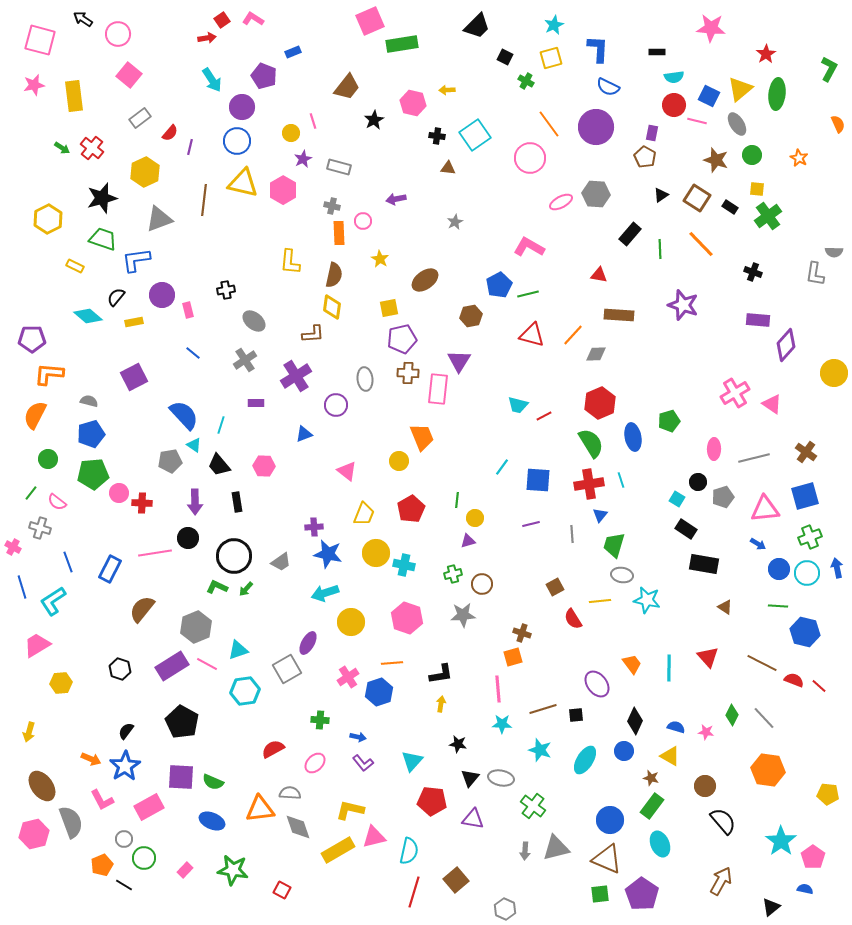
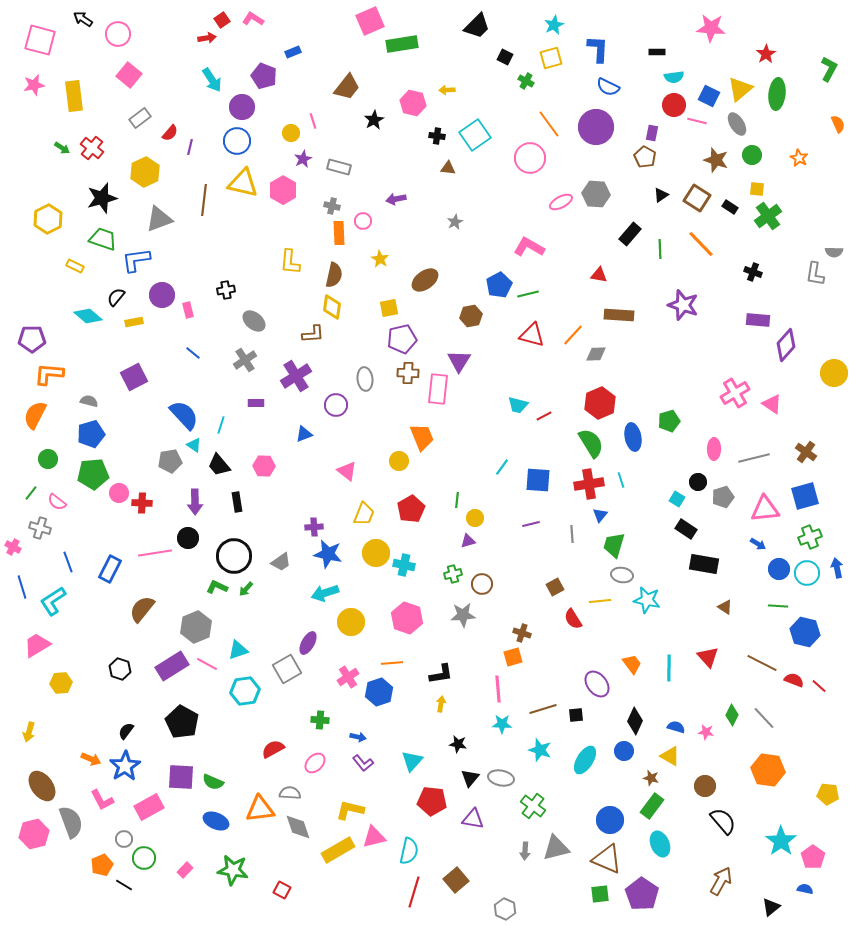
blue ellipse at (212, 821): moved 4 px right
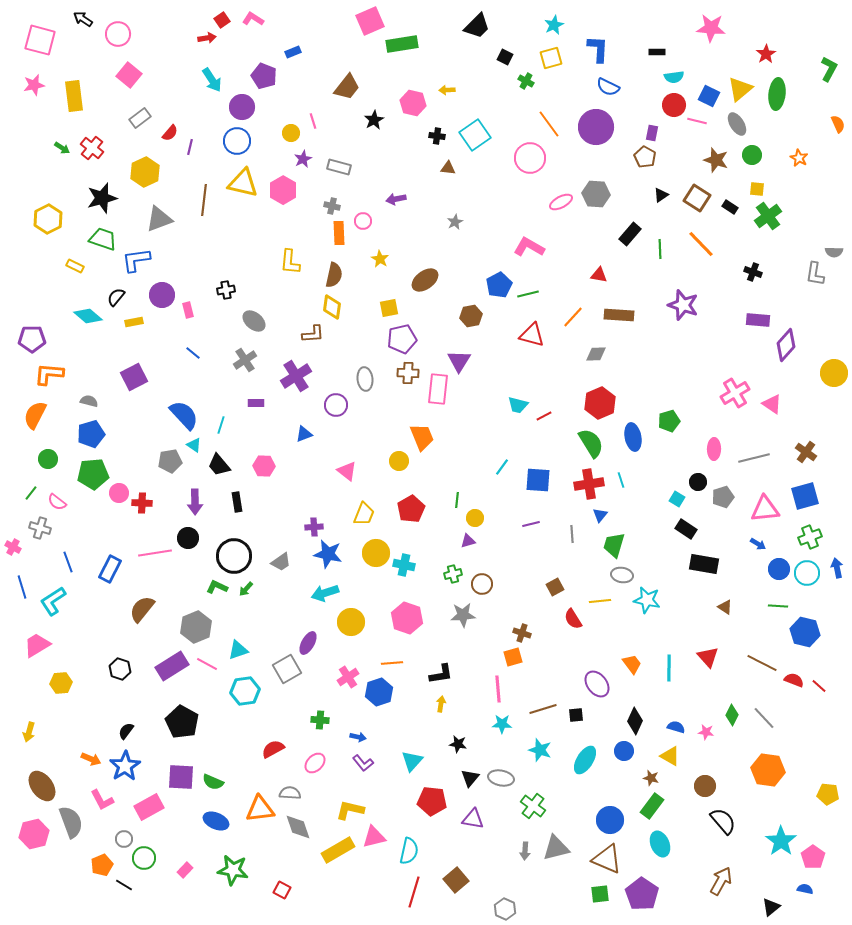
orange line at (573, 335): moved 18 px up
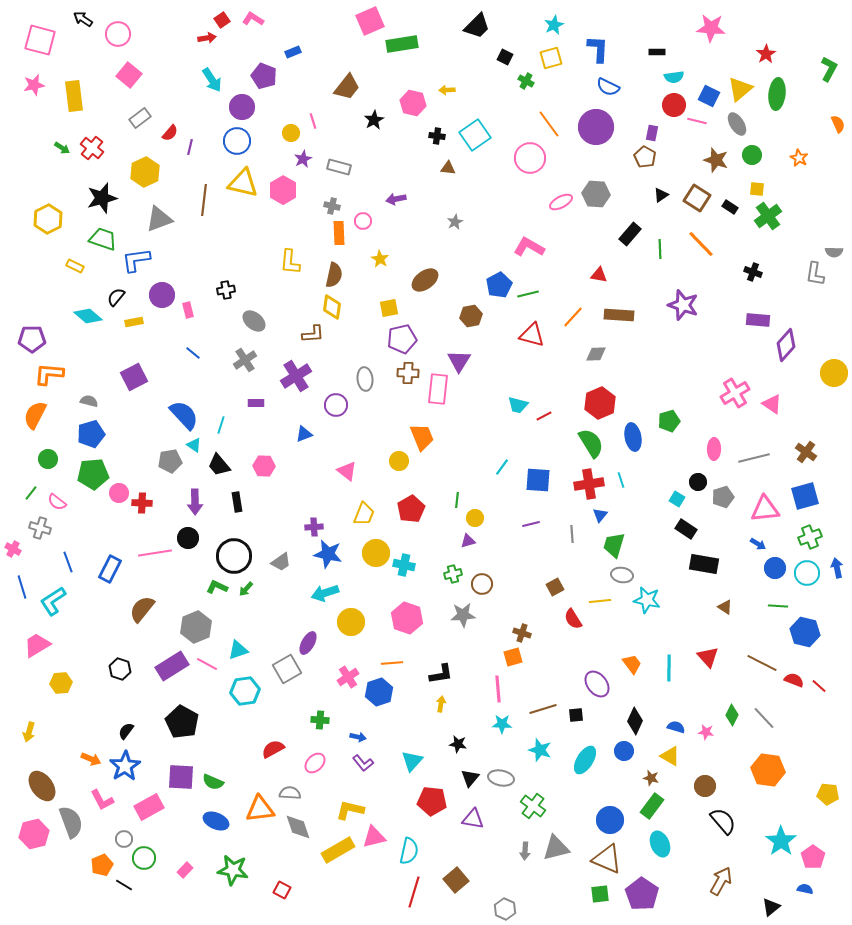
pink cross at (13, 547): moved 2 px down
blue circle at (779, 569): moved 4 px left, 1 px up
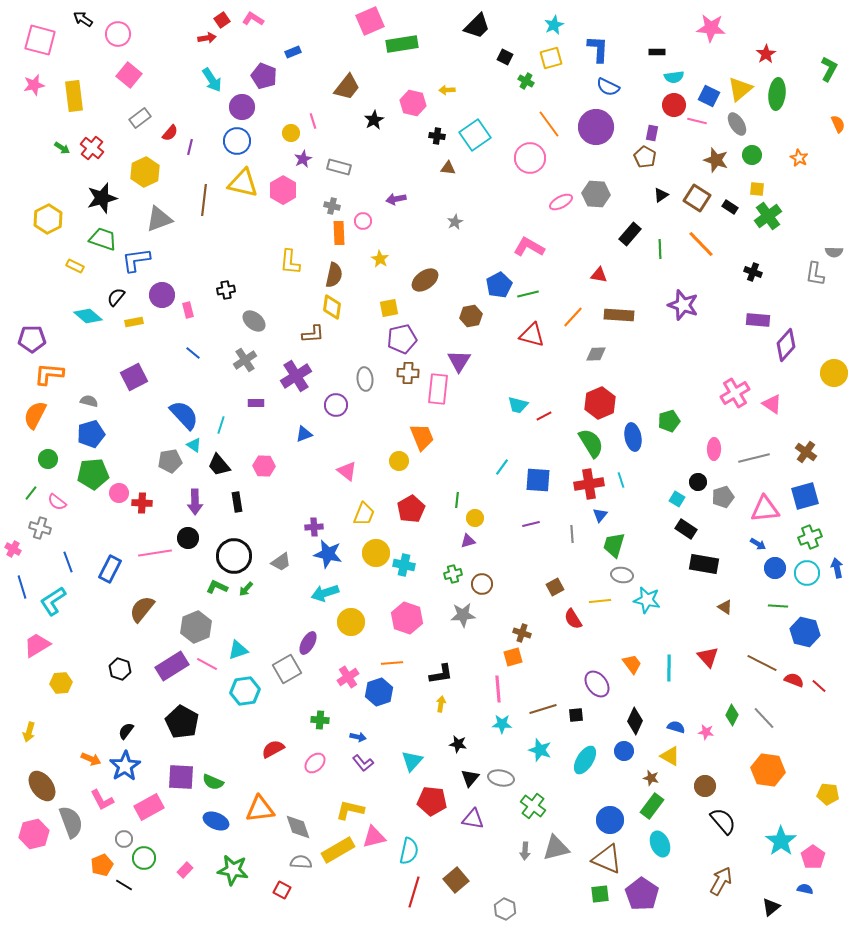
gray semicircle at (290, 793): moved 11 px right, 69 px down
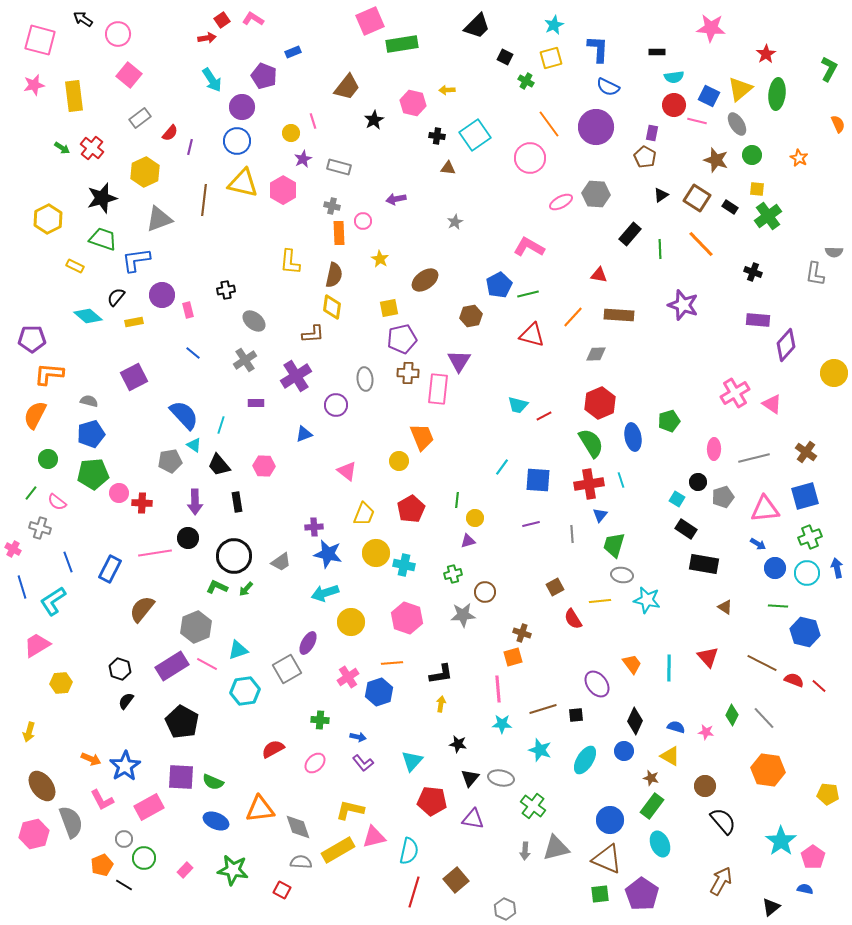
brown circle at (482, 584): moved 3 px right, 8 px down
black semicircle at (126, 731): moved 30 px up
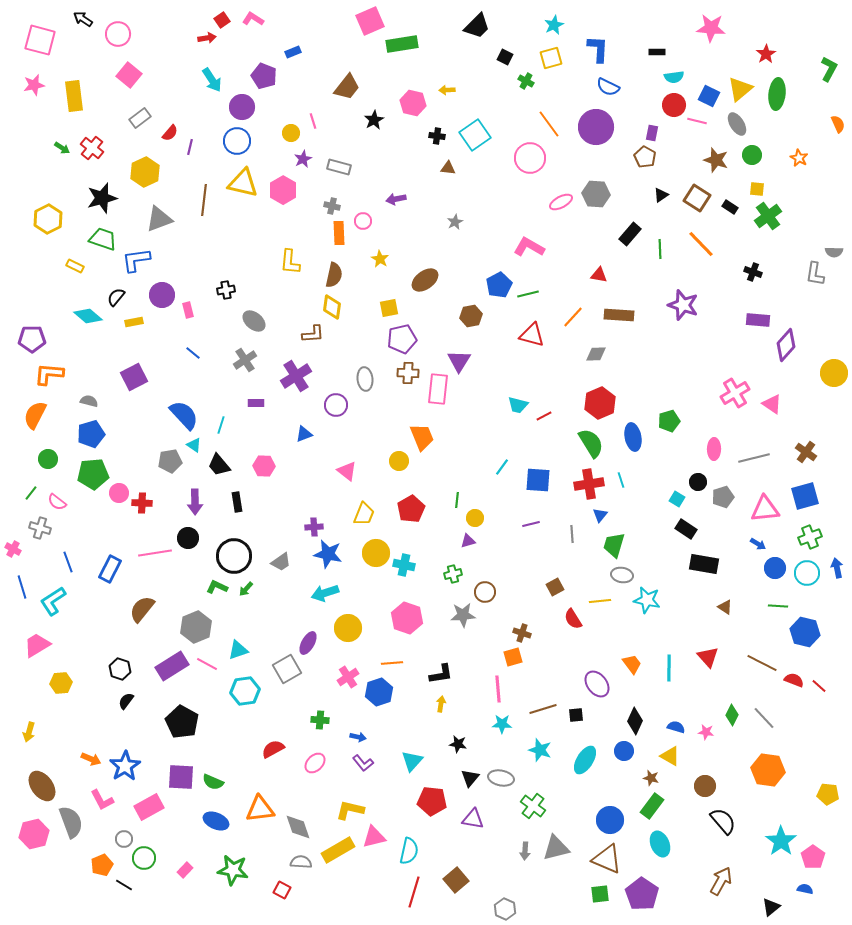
yellow circle at (351, 622): moved 3 px left, 6 px down
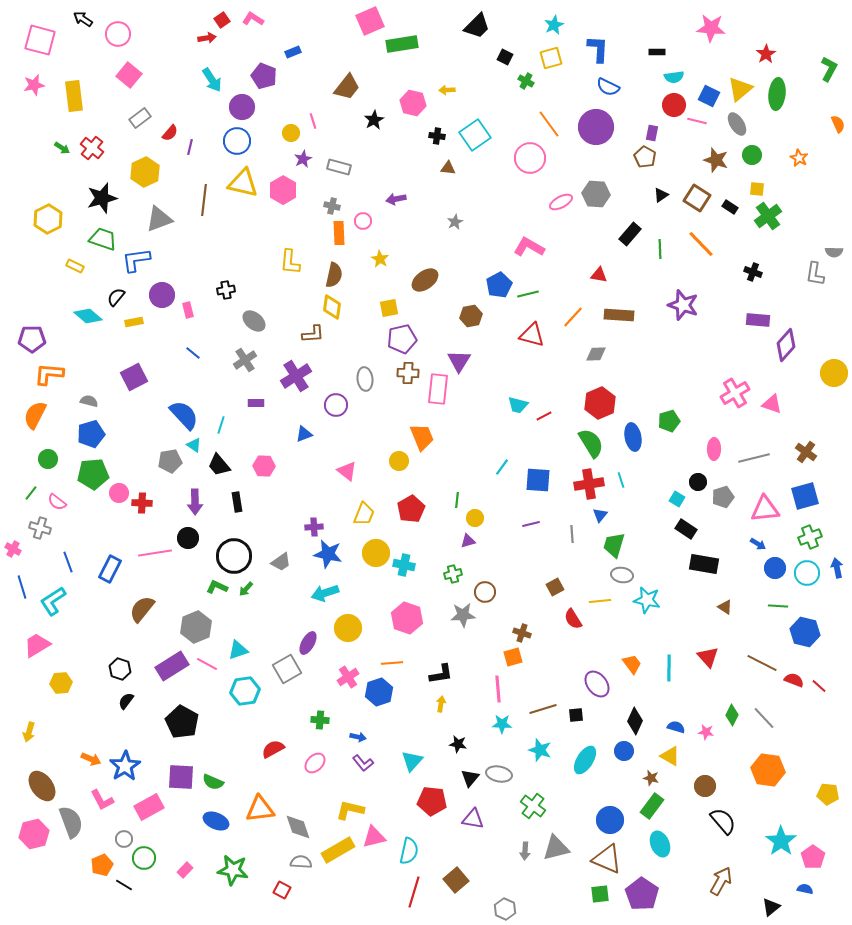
pink triangle at (772, 404): rotated 15 degrees counterclockwise
gray ellipse at (501, 778): moved 2 px left, 4 px up
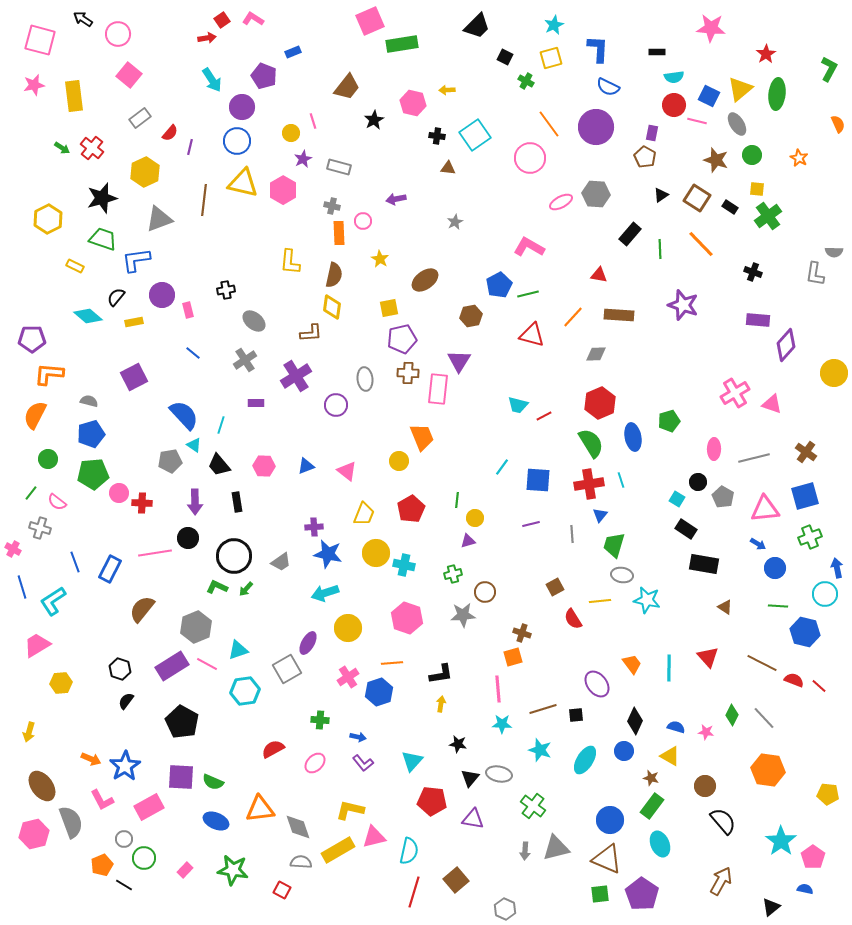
brown L-shape at (313, 334): moved 2 px left, 1 px up
blue triangle at (304, 434): moved 2 px right, 32 px down
gray pentagon at (723, 497): rotated 25 degrees counterclockwise
blue line at (68, 562): moved 7 px right
cyan circle at (807, 573): moved 18 px right, 21 px down
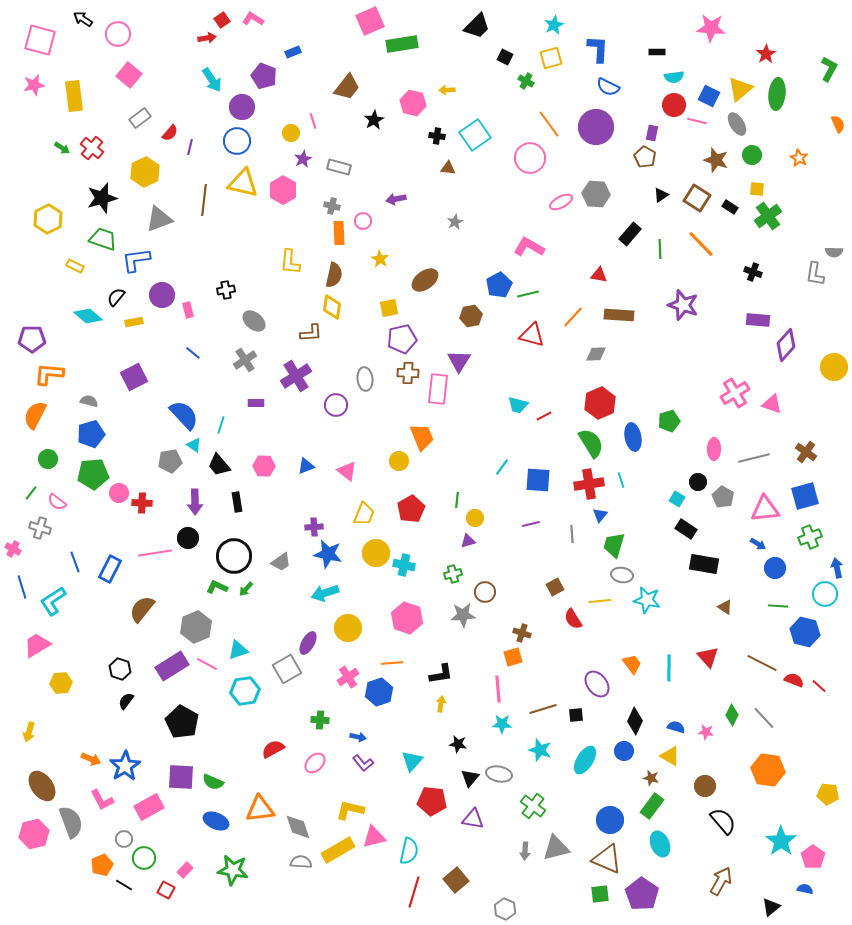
yellow circle at (834, 373): moved 6 px up
red square at (282, 890): moved 116 px left
